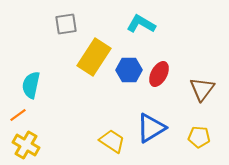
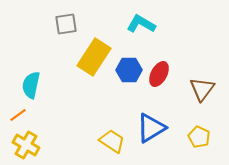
yellow pentagon: rotated 20 degrees clockwise
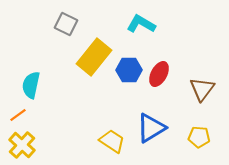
gray square: rotated 35 degrees clockwise
yellow rectangle: rotated 6 degrees clockwise
yellow pentagon: rotated 20 degrees counterclockwise
yellow cross: moved 4 px left; rotated 12 degrees clockwise
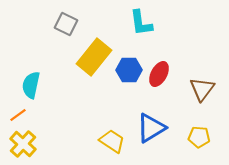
cyan L-shape: moved 1 px up; rotated 128 degrees counterclockwise
yellow cross: moved 1 px right, 1 px up
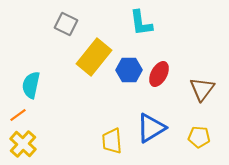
yellow trapezoid: rotated 128 degrees counterclockwise
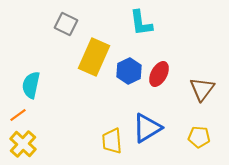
yellow rectangle: rotated 15 degrees counterclockwise
blue hexagon: moved 1 px down; rotated 25 degrees counterclockwise
blue triangle: moved 4 px left
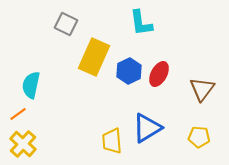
orange line: moved 1 px up
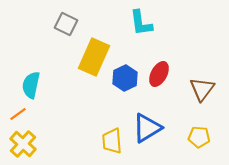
blue hexagon: moved 4 px left, 7 px down
